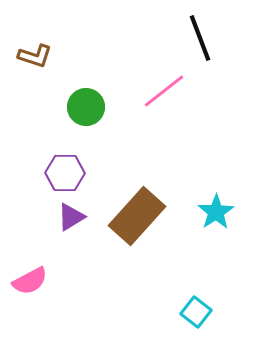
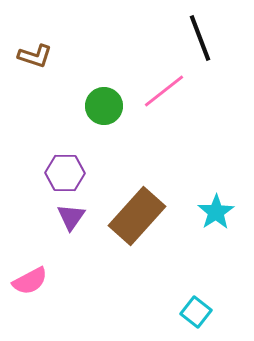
green circle: moved 18 px right, 1 px up
purple triangle: rotated 24 degrees counterclockwise
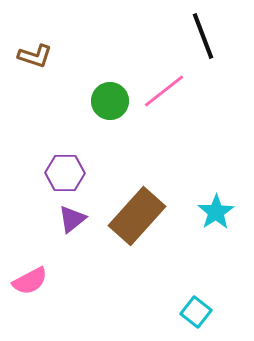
black line: moved 3 px right, 2 px up
green circle: moved 6 px right, 5 px up
purple triangle: moved 1 px right, 2 px down; rotated 16 degrees clockwise
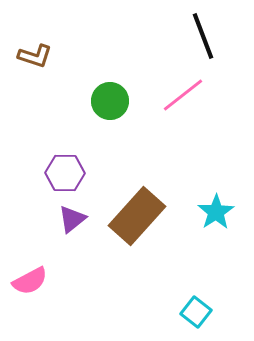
pink line: moved 19 px right, 4 px down
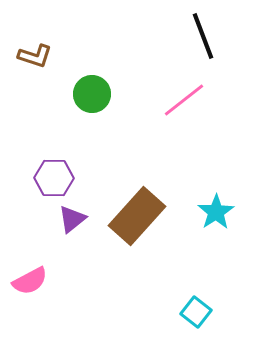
pink line: moved 1 px right, 5 px down
green circle: moved 18 px left, 7 px up
purple hexagon: moved 11 px left, 5 px down
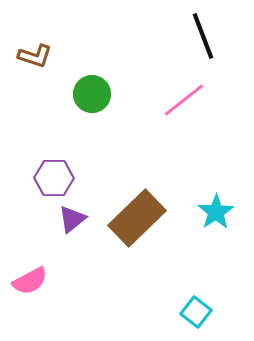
brown rectangle: moved 2 px down; rotated 4 degrees clockwise
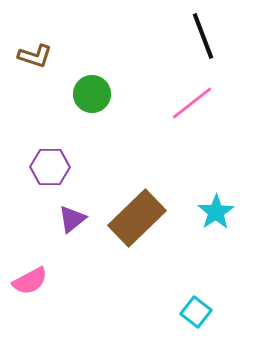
pink line: moved 8 px right, 3 px down
purple hexagon: moved 4 px left, 11 px up
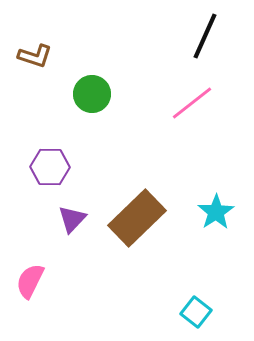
black line: moved 2 px right; rotated 45 degrees clockwise
purple triangle: rotated 8 degrees counterclockwise
pink semicircle: rotated 144 degrees clockwise
